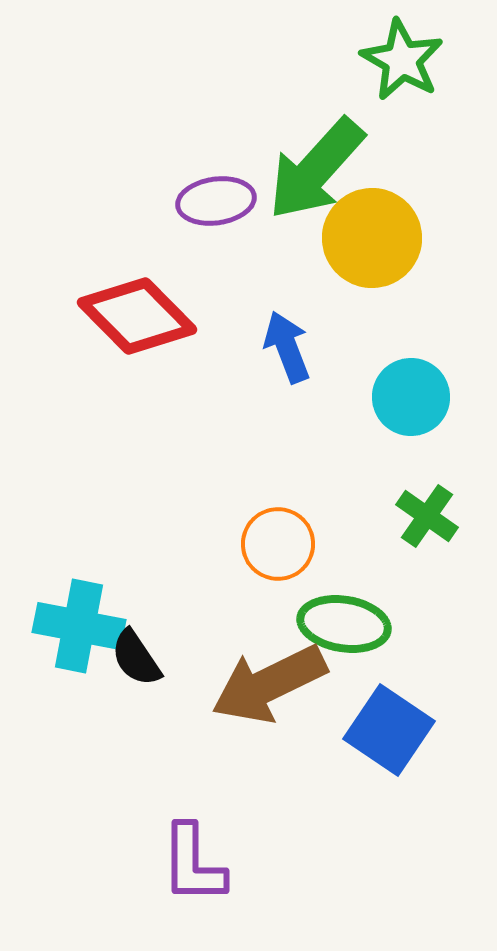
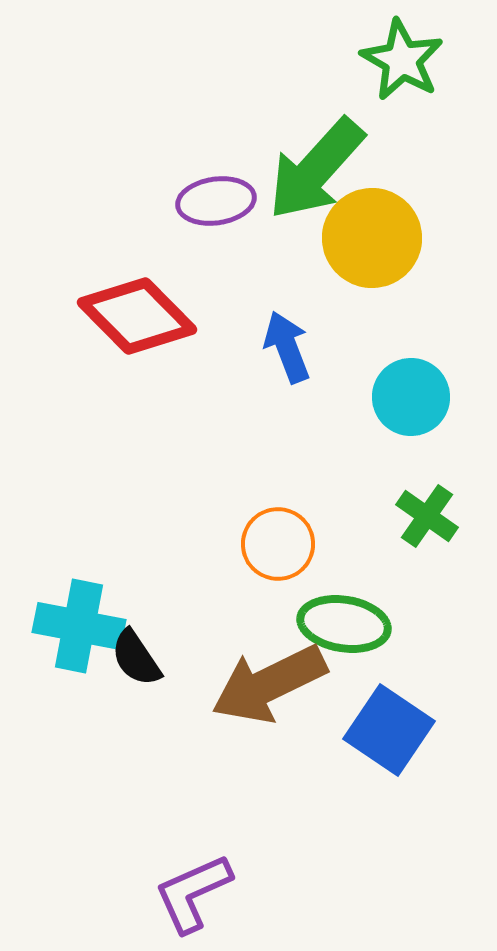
purple L-shape: moved 29 px down; rotated 66 degrees clockwise
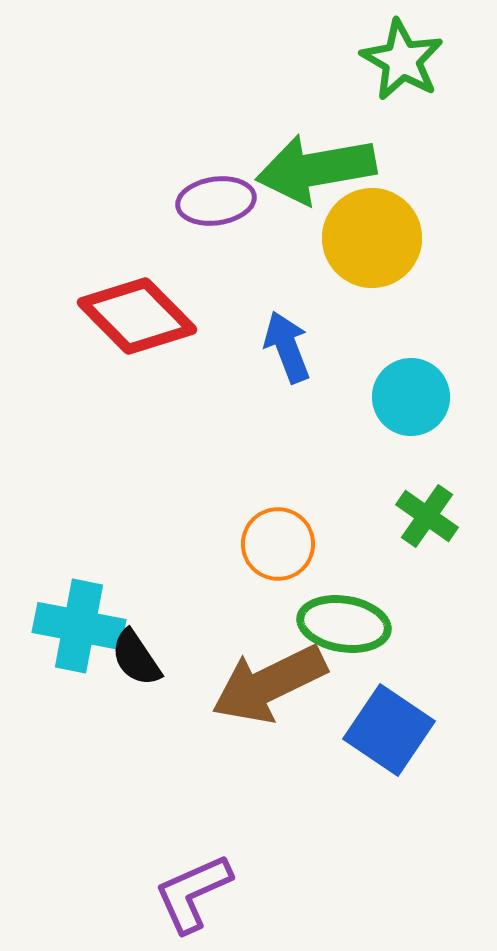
green arrow: rotated 38 degrees clockwise
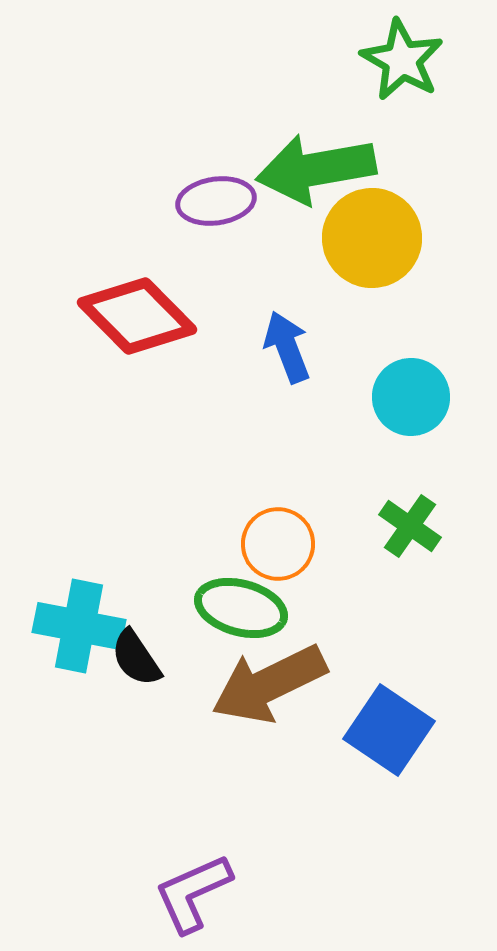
green cross: moved 17 px left, 10 px down
green ellipse: moved 103 px left, 16 px up; rotated 6 degrees clockwise
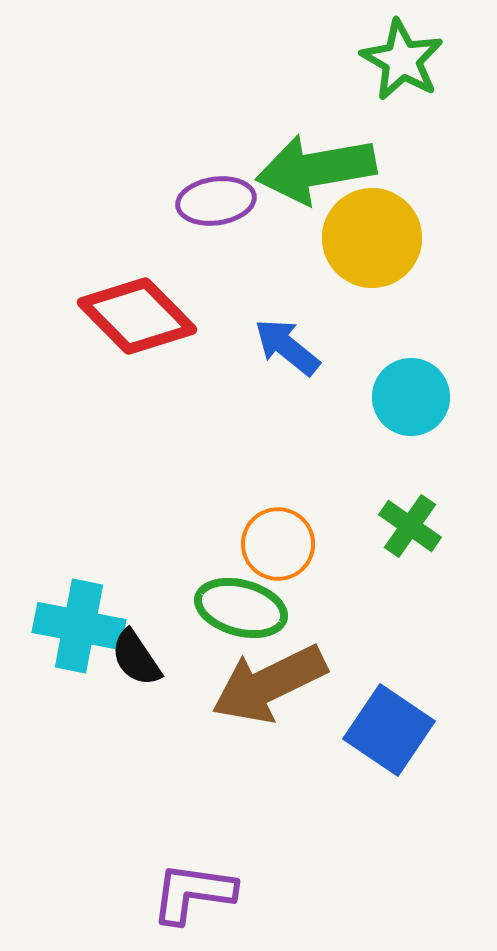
blue arrow: rotated 30 degrees counterclockwise
purple L-shape: rotated 32 degrees clockwise
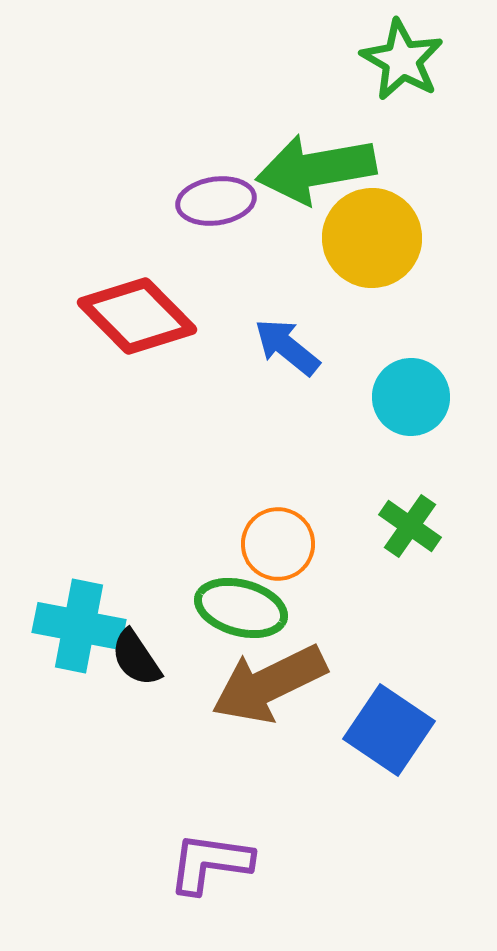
purple L-shape: moved 17 px right, 30 px up
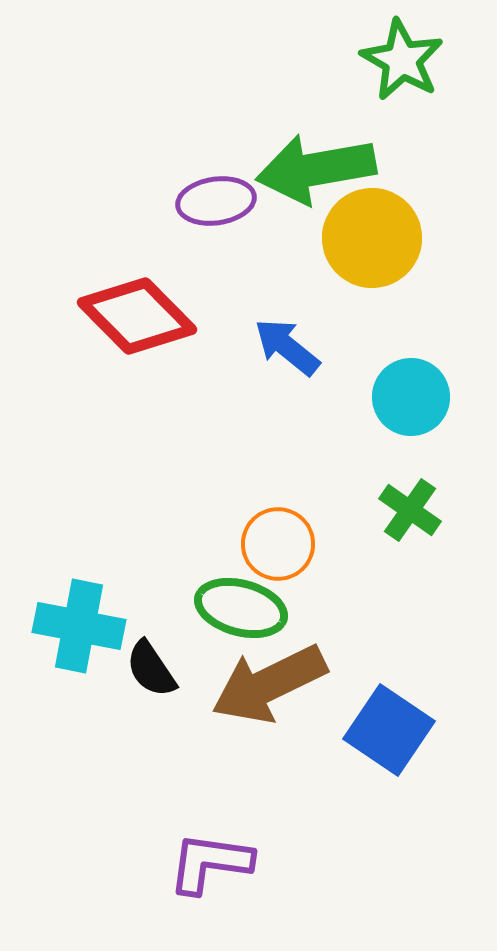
green cross: moved 16 px up
black semicircle: moved 15 px right, 11 px down
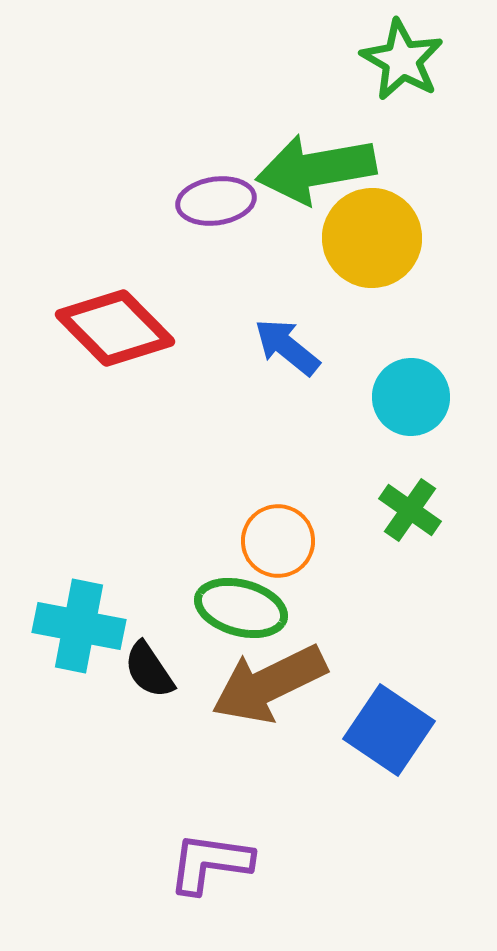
red diamond: moved 22 px left, 12 px down
orange circle: moved 3 px up
black semicircle: moved 2 px left, 1 px down
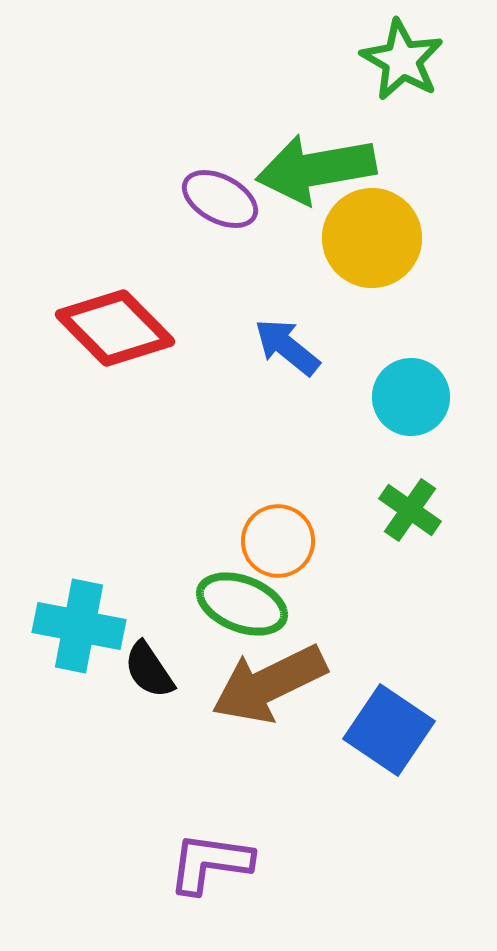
purple ellipse: moved 4 px right, 2 px up; rotated 36 degrees clockwise
green ellipse: moved 1 px right, 4 px up; rotated 6 degrees clockwise
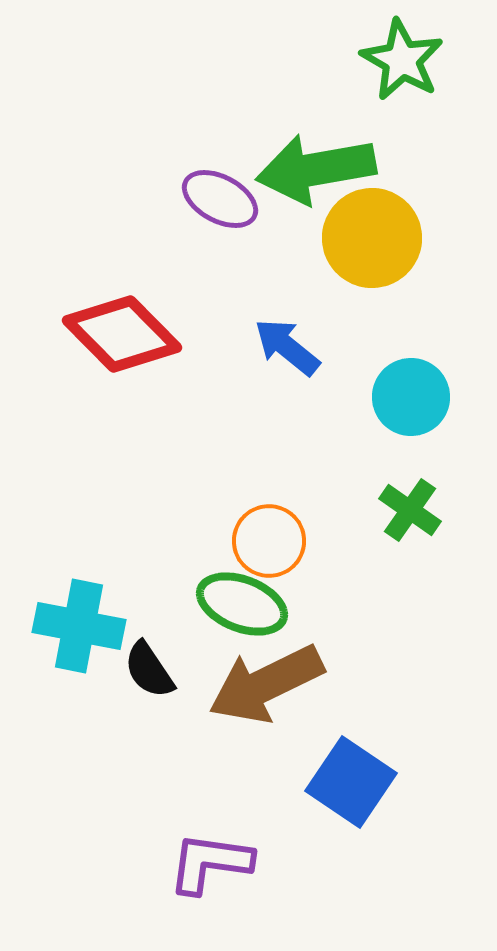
red diamond: moved 7 px right, 6 px down
orange circle: moved 9 px left
brown arrow: moved 3 px left
blue square: moved 38 px left, 52 px down
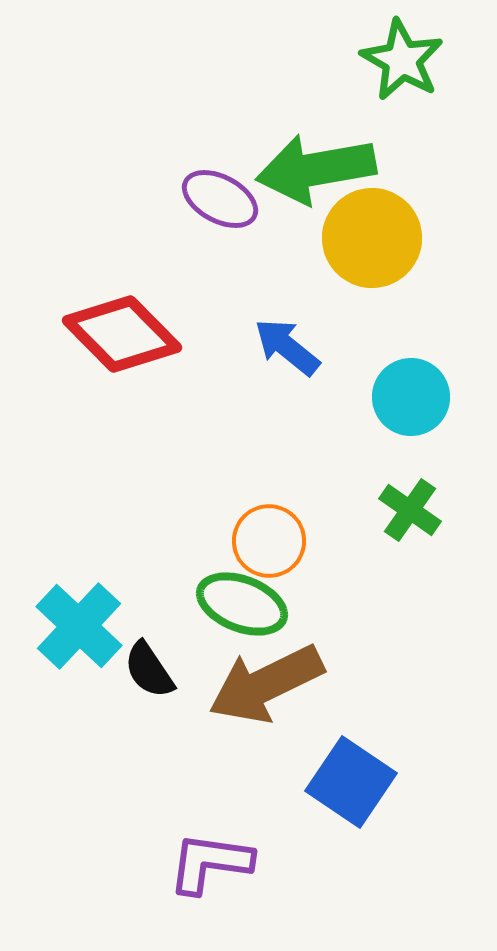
cyan cross: rotated 32 degrees clockwise
